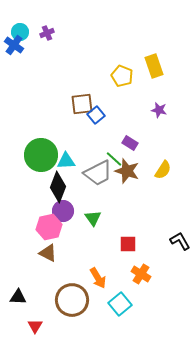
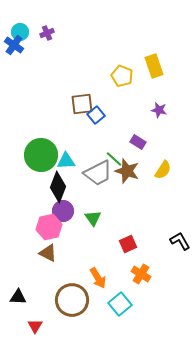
purple rectangle: moved 8 px right, 1 px up
red square: rotated 24 degrees counterclockwise
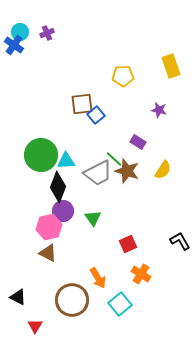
yellow rectangle: moved 17 px right
yellow pentagon: moved 1 px right; rotated 25 degrees counterclockwise
black triangle: rotated 24 degrees clockwise
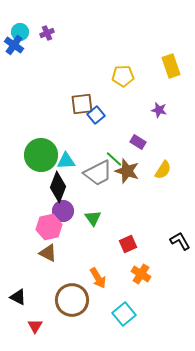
cyan square: moved 4 px right, 10 px down
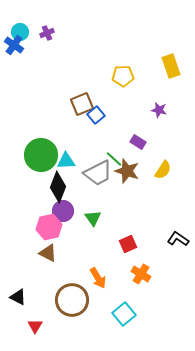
brown square: rotated 15 degrees counterclockwise
black L-shape: moved 2 px left, 2 px up; rotated 25 degrees counterclockwise
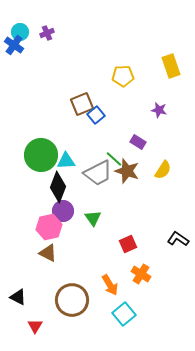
orange arrow: moved 12 px right, 7 px down
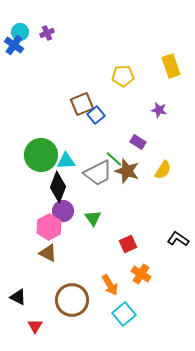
pink hexagon: rotated 15 degrees counterclockwise
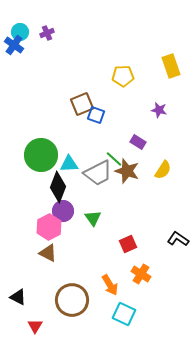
blue square: rotated 30 degrees counterclockwise
cyan triangle: moved 3 px right, 3 px down
cyan square: rotated 25 degrees counterclockwise
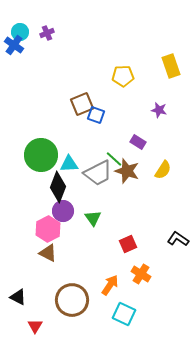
pink hexagon: moved 1 px left, 2 px down
orange arrow: rotated 115 degrees counterclockwise
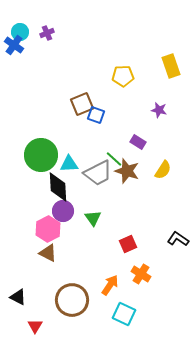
black diamond: rotated 24 degrees counterclockwise
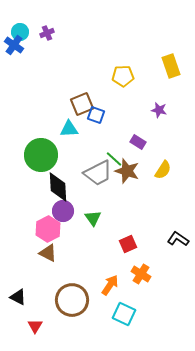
cyan triangle: moved 35 px up
